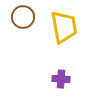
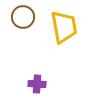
purple cross: moved 24 px left, 5 px down
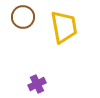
purple cross: rotated 30 degrees counterclockwise
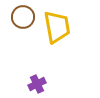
yellow trapezoid: moved 7 px left
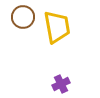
purple cross: moved 24 px right
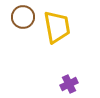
purple cross: moved 8 px right
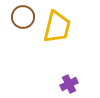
yellow trapezoid: rotated 24 degrees clockwise
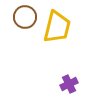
brown circle: moved 2 px right
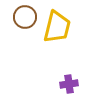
purple cross: rotated 18 degrees clockwise
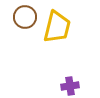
purple cross: moved 1 px right, 2 px down
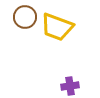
yellow trapezoid: rotated 96 degrees clockwise
